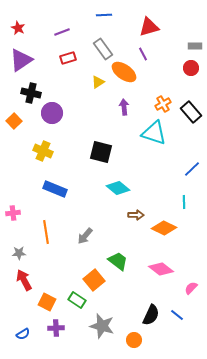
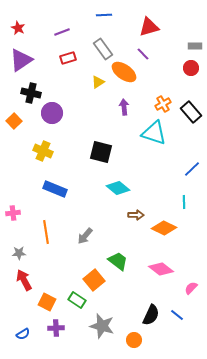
purple line at (143, 54): rotated 16 degrees counterclockwise
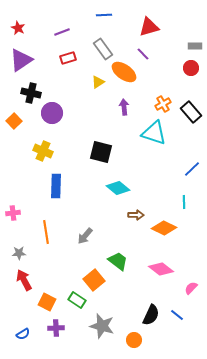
blue rectangle at (55, 189): moved 1 px right, 3 px up; rotated 70 degrees clockwise
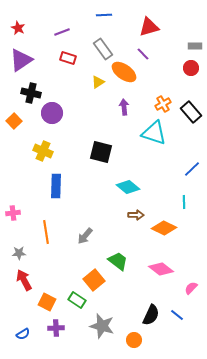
red rectangle at (68, 58): rotated 35 degrees clockwise
cyan diamond at (118, 188): moved 10 px right, 1 px up
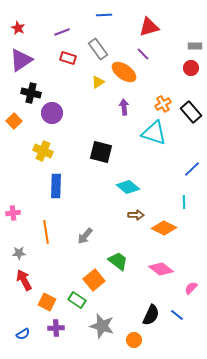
gray rectangle at (103, 49): moved 5 px left
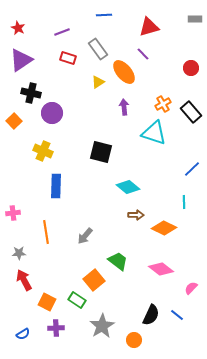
gray rectangle at (195, 46): moved 27 px up
orange ellipse at (124, 72): rotated 15 degrees clockwise
gray star at (102, 326): rotated 25 degrees clockwise
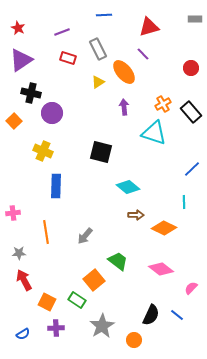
gray rectangle at (98, 49): rotated 10 degrees clockwise
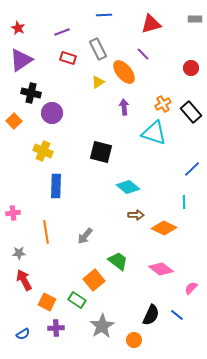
red triangle at (149, 27): moved 2 px right, 3 px up
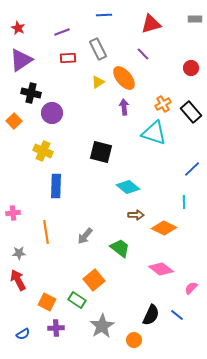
red rectangle at (68, 58): rotated 21 degrees counterclockwise
orange ellipse at (124, 72): moved 6 px down
green trapezoid at (118, 261): moved 2 px right, 13 px up
red arrow at (24, 280): moved 6 px left
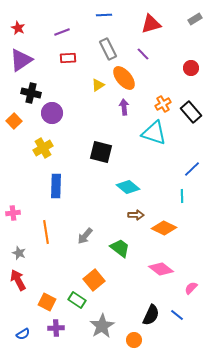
gray rectangle at (195, 19): rotated 32 degrees counterclockwise
gray rectangle at (98, 49): moved 10 px right
yellow triangle at (98, 82): moved 3 px down
yellow cross at (43, 151): moved 3 px up; rotated 36 degrees clockwise
cyan line at (184, 202): moved 2 px left, 6 px up
gray star at (19, 253): rotated 24 degrees clockwise
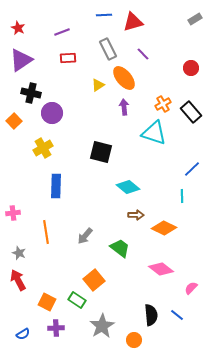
red triangle at (151, 24): moved 18 px left, 2 px up
black semicircle at (151, 315): rotated 30 degrees counterclockwise
